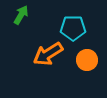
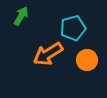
green arrow: moved 1 px down
cyan pentagon: rotated 15 degrees counterclockwise
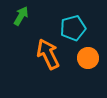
orange arrow: rotated 96 degrees clockwise
orange circle: moved 1 px right, 2 px up
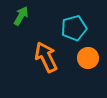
cyan pentagon: moved 1 px right
orange arrow: moved 2 px left, 3 px down
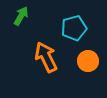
orange circle: moved 3 px down
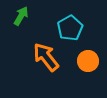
cyan pentagon: moved 4 px left; rotated 15 degrees counterclockwise
orange arrow: rotated 12 degrees counterclockwise
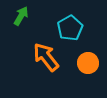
orange circle: moved 2 px down
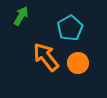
orange circle: moved 10 px left
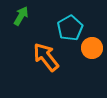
orange circle: moved 14 px right, 15 px up
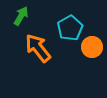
orange circle: moved 1 px up
orange arrow: moved 8 px left, 9 px up
